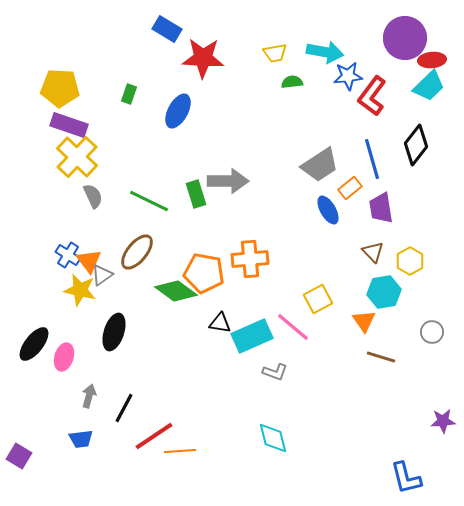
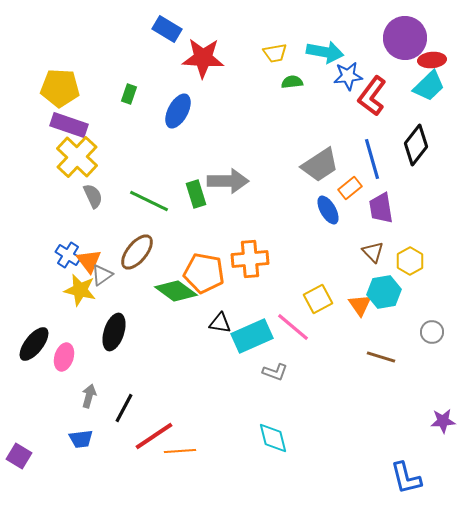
orange triangle at (364, 321): moved 4 px left, 16 px up
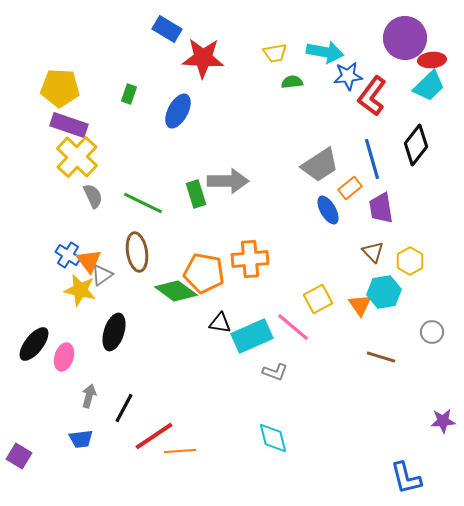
green line at (149, 201): moved 6 px left, 2 px down
brown ellipse at (137, 252): rotated 48 degrees counterclockwise
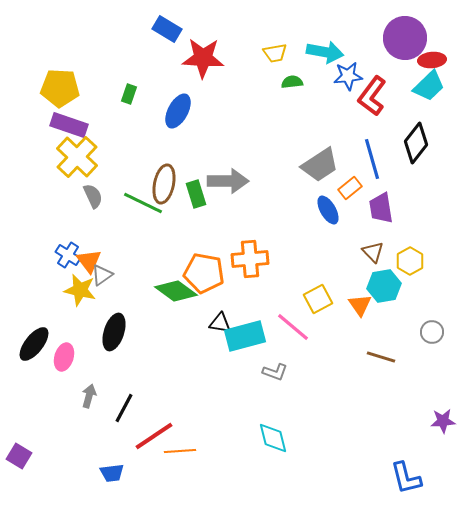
black diamond at (416, 145): moved 2 px up
brown ellipse at (137, 252): moved 27 px right, 68 px up; rotated 21 degrees clockwise
cyan hexagon at (384, 292): moved 6 px up
cyan rectangle at (252, 336): moved 7 px left; rotated 9 degrees clockwise
blue trapezoid at (81, 439): moved 31 px right, 34 px down
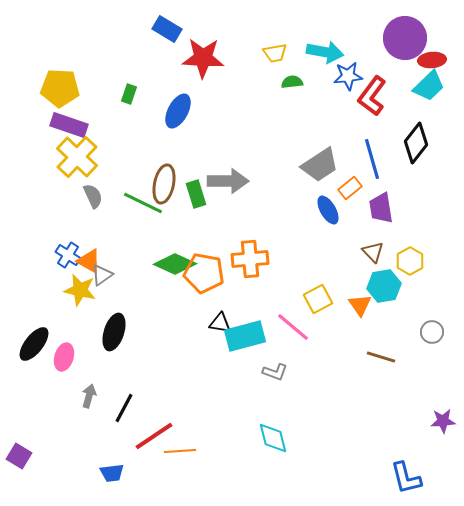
orange triangle at (89, 261): rotated 24 degrees counterclockwise
green diamond at (176, 291): moved 1 px left, 27 px up; rotated 12 degrees counterclockwise
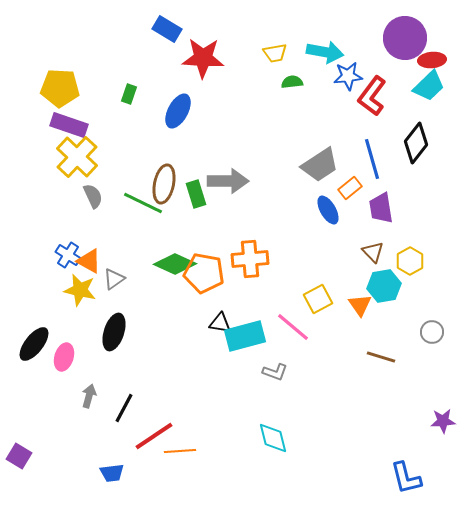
gray triangle at (102, 275): moved 12 px right, 4 px down
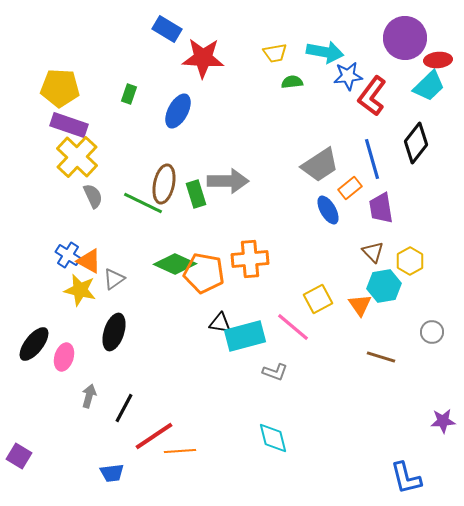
red ellipse at (432, 60): moved 6 px right
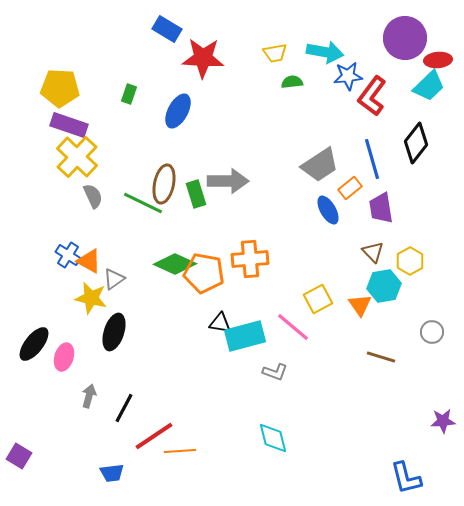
yellow star at (80, 290): moved 11 px right, 8 px down
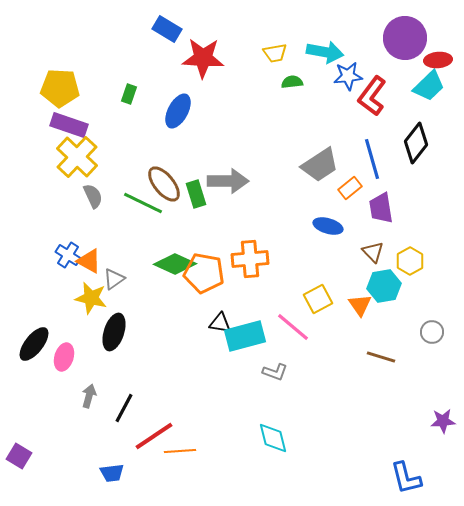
brown ellipse at (164, 184): rotated 51 degrees counterclockwise
blue ellipse at (328, 210): moved 16 px down; rotated 44 degrees counterclockwise
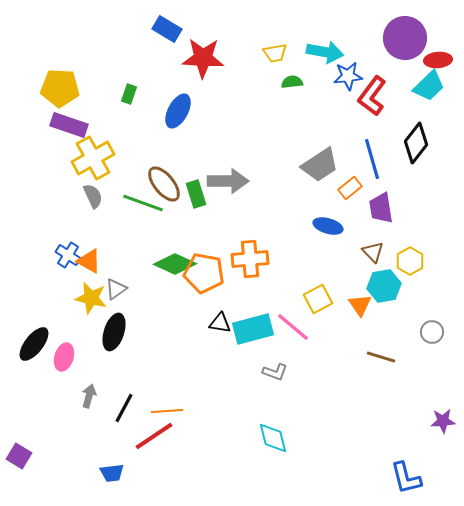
yellow cross at (77, 157): moved 16 px right, 1 px down; rotated 18 degrees clockwise
green line at (143, 203): rotated 6 degrees counterclockwise
gray triangle at (114, 279): moved 2 px right, 10 px down
cyan rectangle at (245, 336): moved 8 px right, 7 px up
orange line at (180, 451): moved 13 px left, 40 px up
